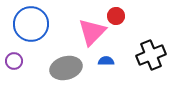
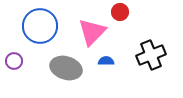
red circle: moved 4 px right, 4 px up
blue circle: moved 9 px right, 2 px down
gray ellipse: rotated 32 degrees clockwise
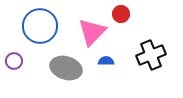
red circle: moved 1 px right, 2 px down
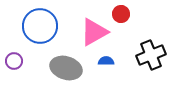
pink triangle: moved 2 px right; rotated 16 degrees clockwise
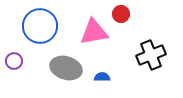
pink triangle: rotated 20 degrees clockwise
blue semicircle: moved 4 px left, 16 px down
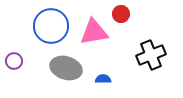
blue circle: moved 11 px right
blue semicircle: moved 1 px right, 2 px down
